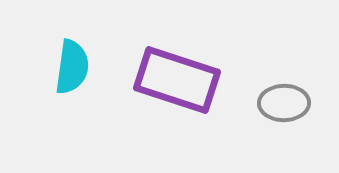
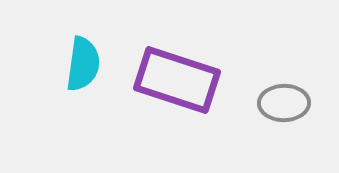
cyan semicircle: moved 11 px right, 3 px up
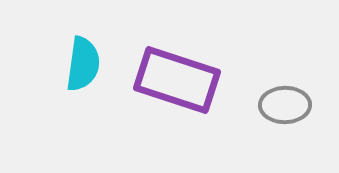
gray ellipse: moved 1 px right, 2 px down
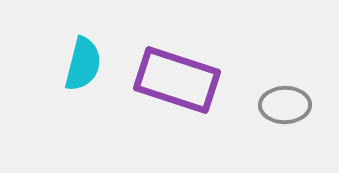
cyan semicircle: rotated 6 degrees clockwise
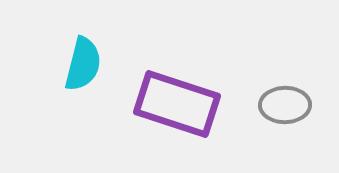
purple rectangle: moved 24 px down
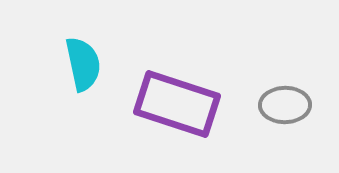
cyan semicircle: rotated 26 degrees counterclockwise
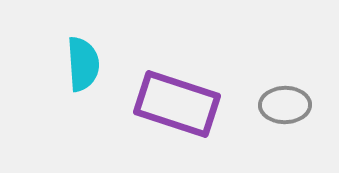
cyan semicircle: rotated 8 degrees clockwise
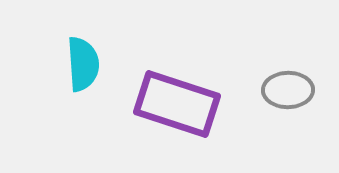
gray ellipse: moved 3 px right, 15 px up
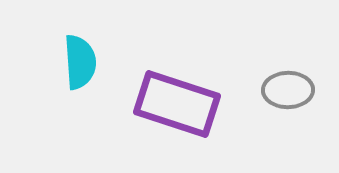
cyan semicircle: moved 3 px left, 2 px up
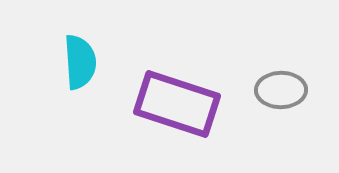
gray ellipse: moved 7 px left
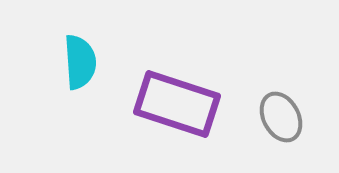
gray ellipse: moved 27 px down; rotated 63 degrees clockwise
